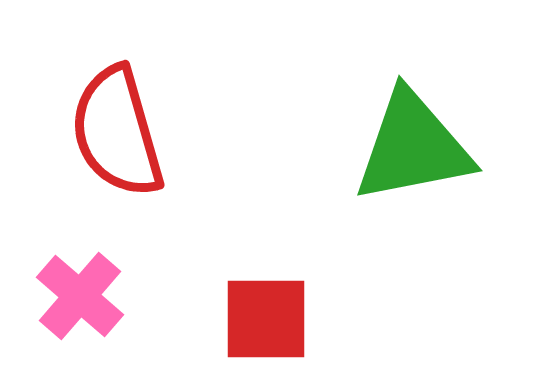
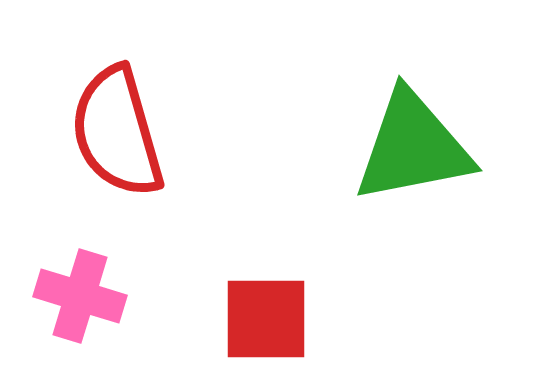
pink cross: rotated 24 degrees counterclockwise
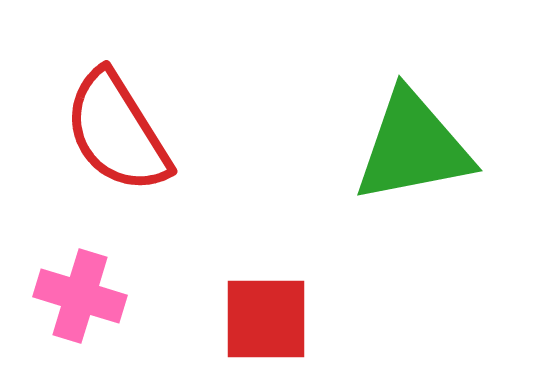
red semicircle: rotated 16 degrees counterclockwise
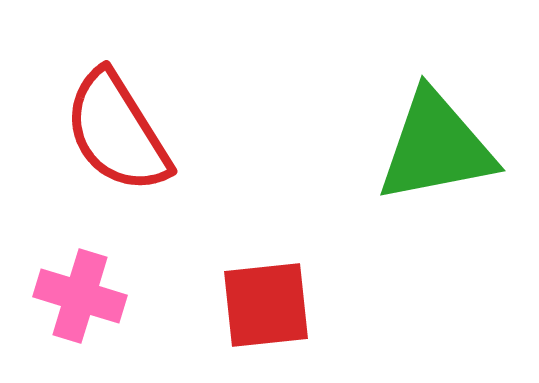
green triangle: moved 23 px right
red square: moved 14 px up; rotated 6 degrees counterclockwise
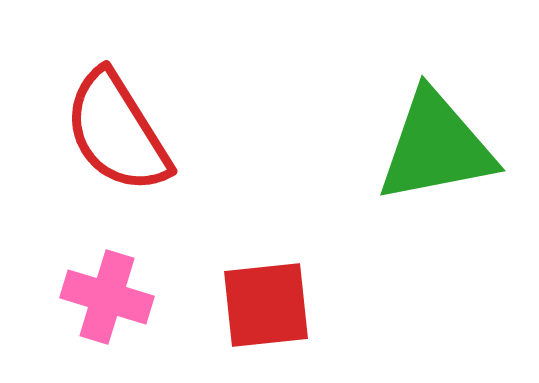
pink cross: moved 27 px right, 1 px down
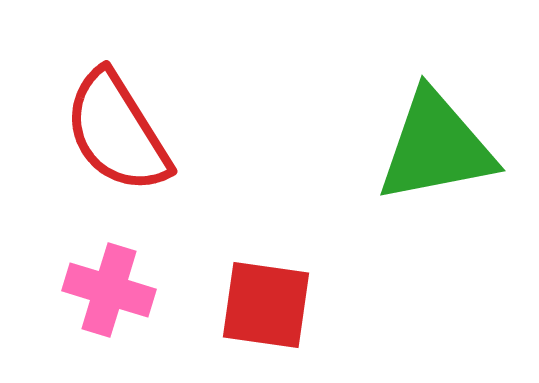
pink cross: moved 2 px right, 7 px up
red square: rotated 14 degrees clockwise
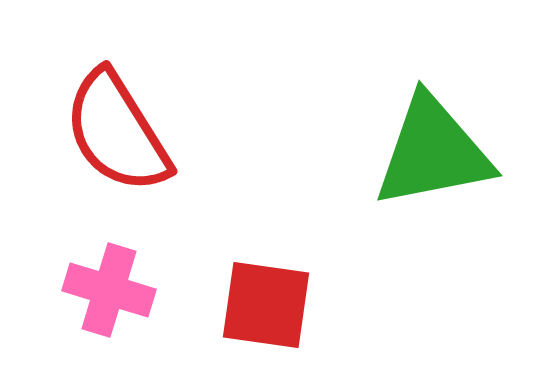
green triangle: moved 3 px left, 5 px down
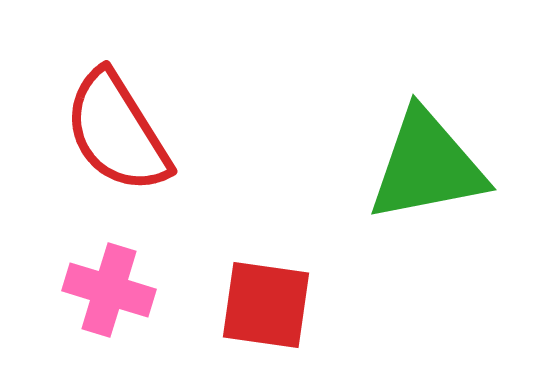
green triangle: moved 6 px left, 14 px down
